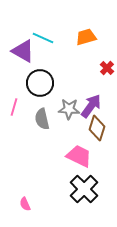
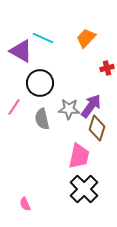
orange trapezoid: moved 1 px down; rotated 30 degrees counterclockwise
purple triangle: moved 2 px left
red cross: rotated 32 degrees clockwise
pink line: rotated 18 degrees clockwise
pink trapezoid: rotated 76 degrees clockwise
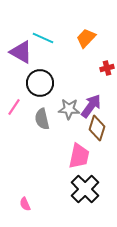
purple triangle: moved 1 px down
black cross: moved 1 px right
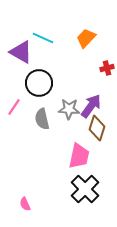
black circle: moved 1 px left
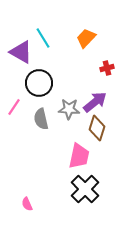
cyan line: rotated 35 degrees clockwise
purple arrow: moved 4 px right, 4 px up; rotated 15 degrees clockwise
gray semicircle: moved 1 px left
pink semicircle: moved 2 px right
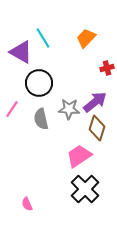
pink line: moved 2 px left, 2 px down
pink trapezoid: rotated 136 degrees counterclockwise
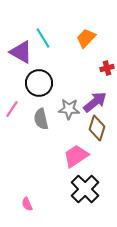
pink trapezoid: moved 3 px left
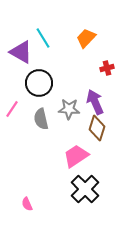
purple arrow: rotated 75 degrees counterclockwise
